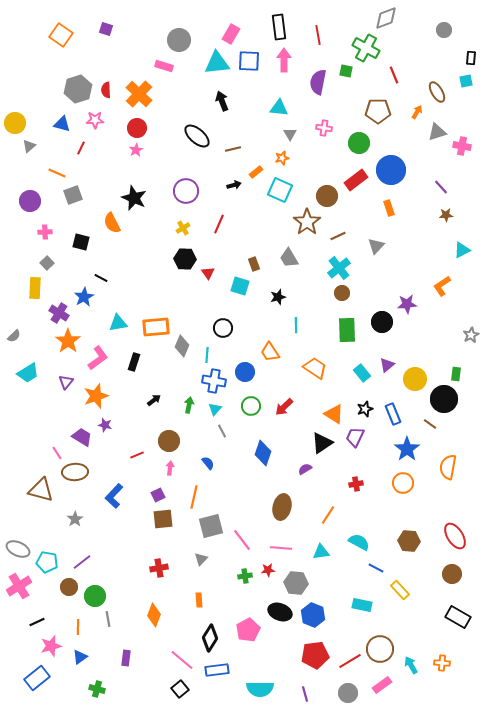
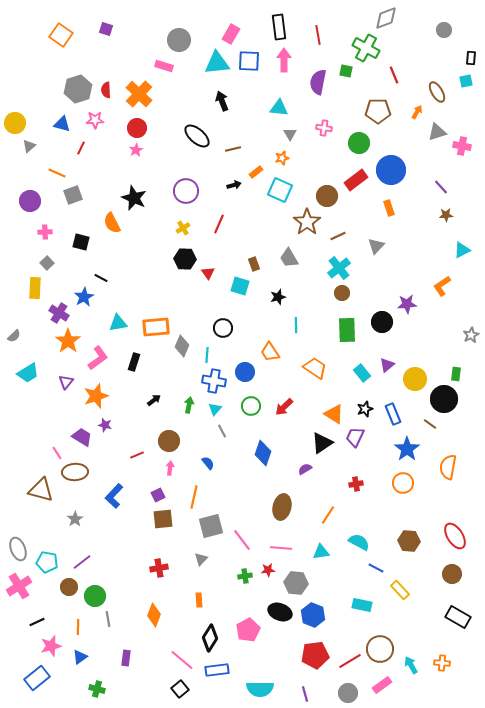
gray ellipse at (18, 549): rotated 45 degrees clockwise
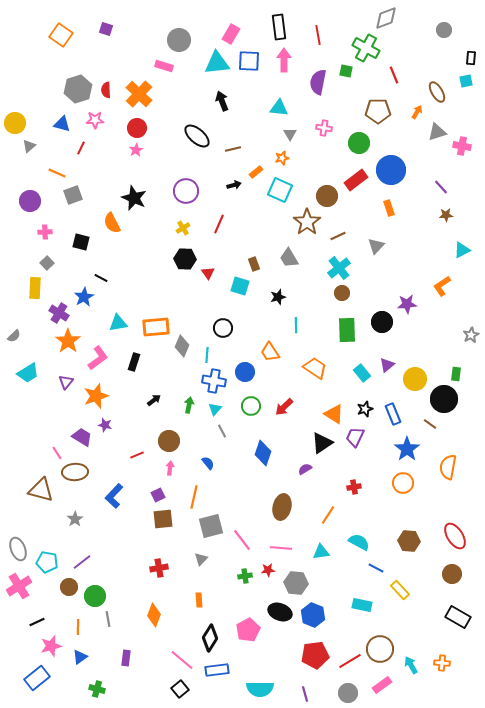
red cross at (356, 484): moved 2 px left, 3 px down
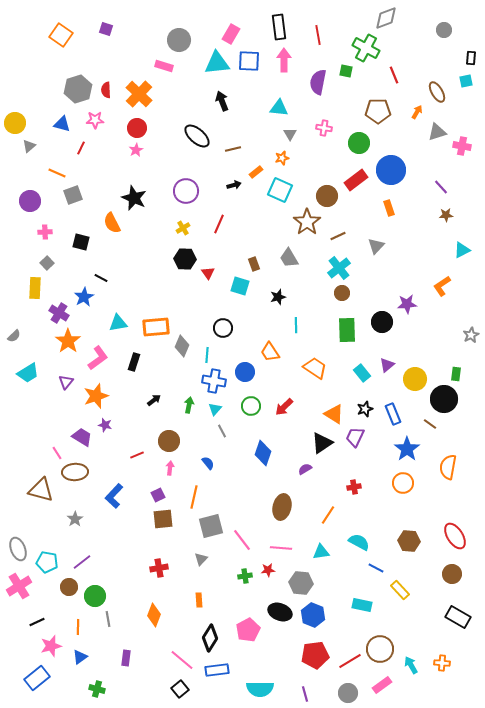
gray hexagon at (296, 583): moved 5 px right
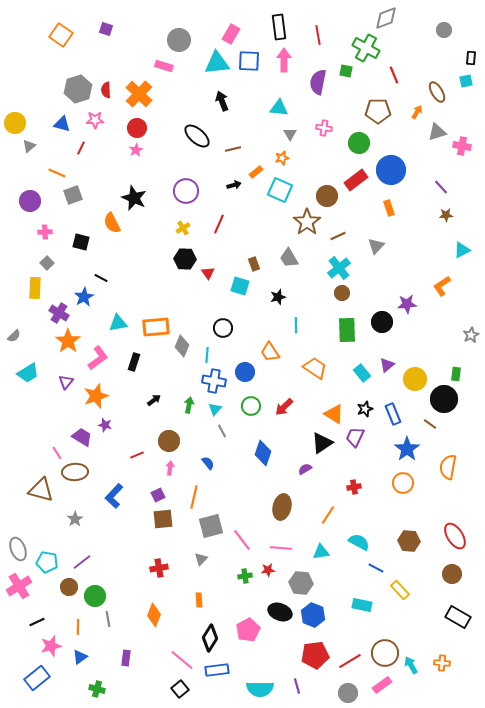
brown circle at (380, 649): moved 5 px right, 4 px down
purple line at (305, 694): moved 8 px left, 8 px up
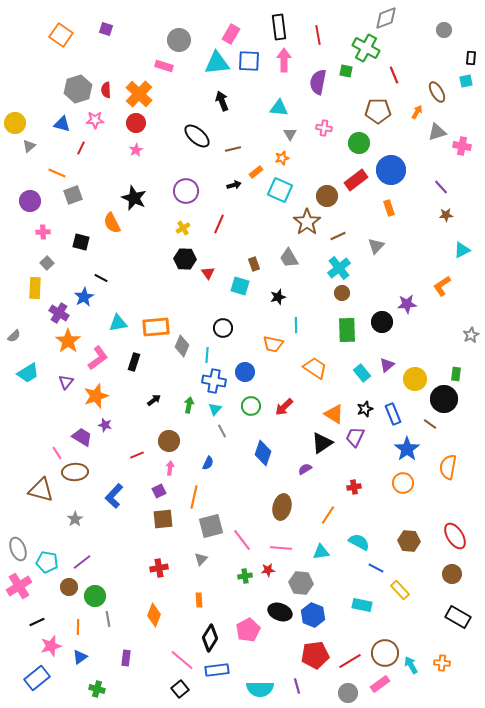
red circle at (137, 128): moved 1 px left, 5 px up
pink cross at (45, 232): moved 2 px left
orange trapezoid at (270, 352): moved 3 px right, 8 px up; rotated 45 degrees counterclockwise
blue semicircle at (208, 463): rotated 64 degrees clockwise
purple square at (158, 495): moved 1 px right, 4 px up
pink rectangle at (382, 685): moved 2 px left, 1 px up
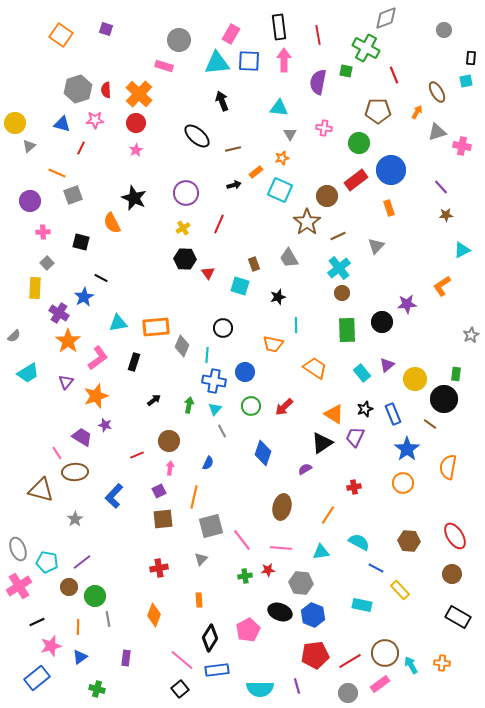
purple circle at (186, 191): moved 2 px down
